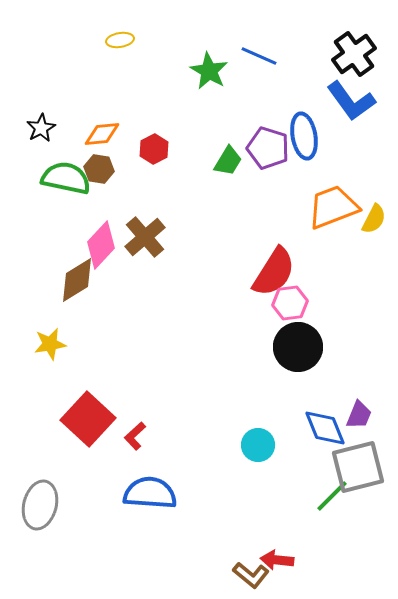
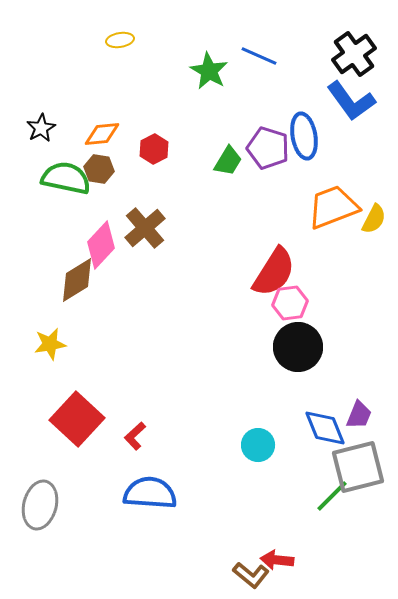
brown cross: moved 9 px up
red square: moved 11 px left
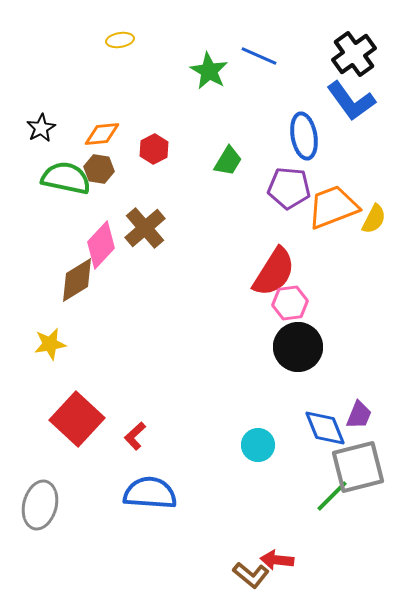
purple pentagon: moved 21 px right, 40 px down; rotated 12 degrees counterclockwise
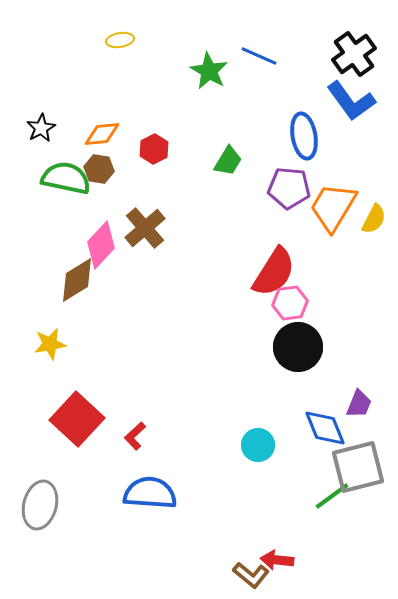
orange trapezoid: rotated 38 degrees counterclockwise
purple trapezoid: moved 11 px up
green line: rotated 9 degrees clockwise
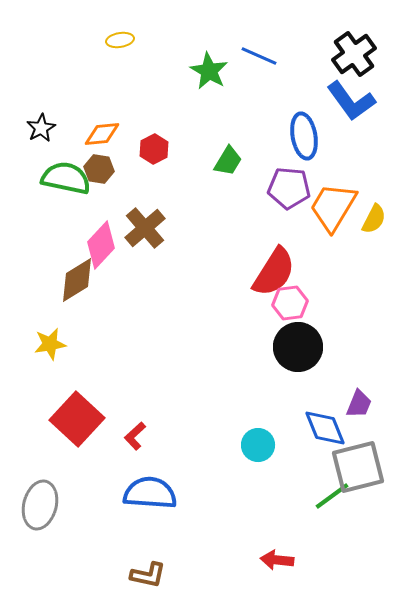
brown L-shape: moved 103 px left; rotated 27 degrees counterclockwise
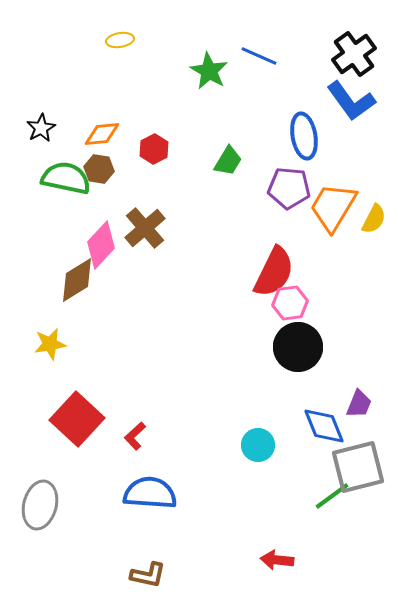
red semicircle: rotated 6 degrees counterclockwise
blue diamond: moved 1 px left, 2 px up
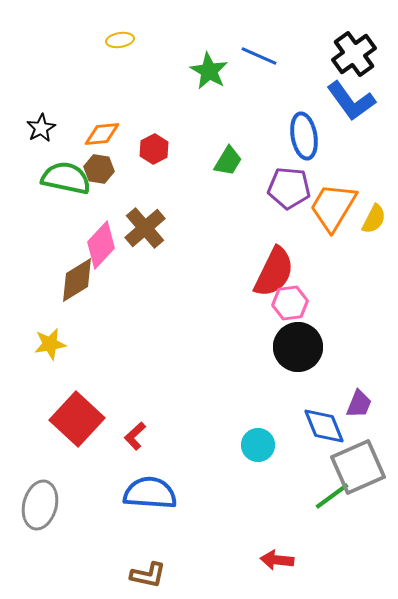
gray square: rotated 10 degrees counterclockwise
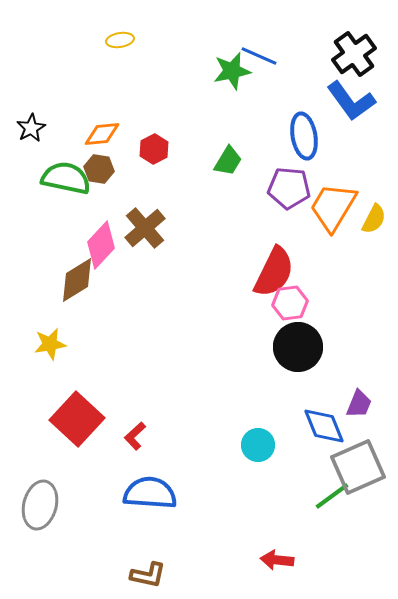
green star: moved 23 px right; rotated 30 degrees clockwise
black star: moved 10 px left
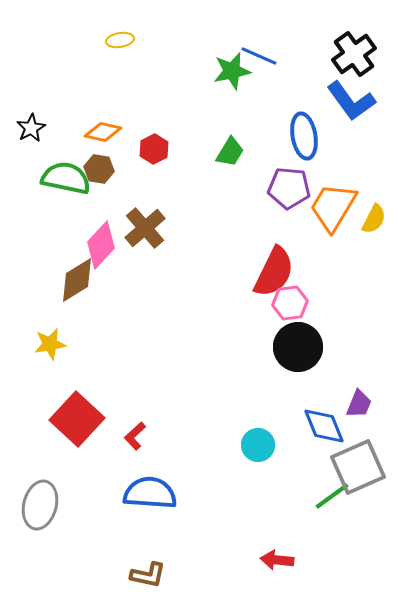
orange diamond: moved 1 px right, 2 px up; rotated 18 degrees clockwise
green trapezoid: moved 2 px right, 9 px up
